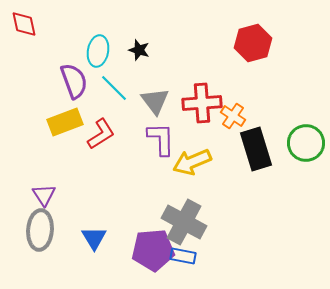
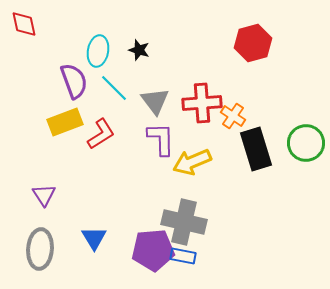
gray cross: rotated 15 degrees counterclockwise
gray ellipse: moved 19 px down
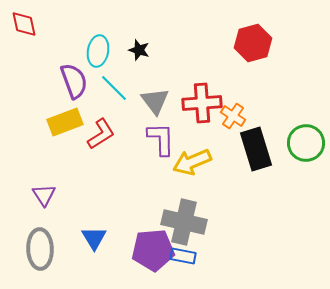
gray ellipse: rotated 6 degrees counterclockwise
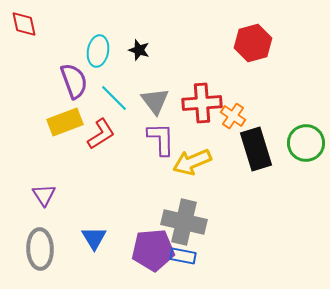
cyan line: moved 10 px down
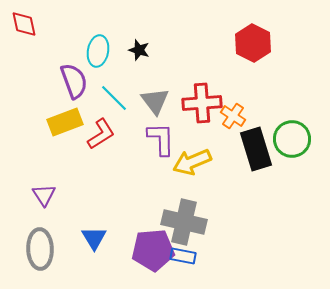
red hexagon: rotated 18 degrees counterclockwise
green circle: moved 14 px left, 4 px up
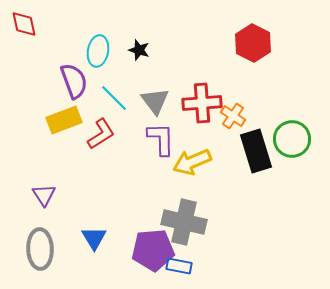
yellow rectangle: moved 1 px left, 2 px up
black rectangle: moved 2 px down
blue rectangle: moved 4 px left, 10 px down
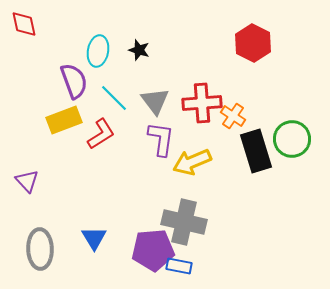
purple L-shape: rotated 9 degrees clockwise
purple triangle: moved 17 px left, 14 px up; rotated 10 degrees counterclockwise
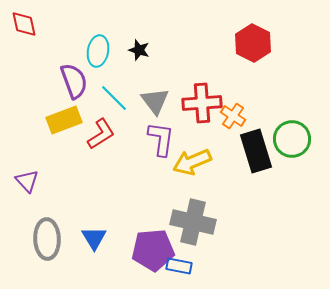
gray cross: moved 9 px right
gray ellipse: moved 7 px right, 10 px up
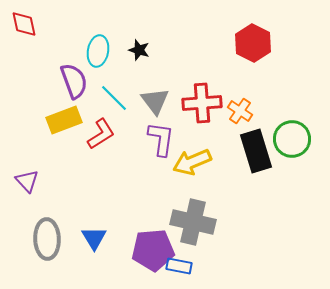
orange cross: moved 7 px right, 5 px up
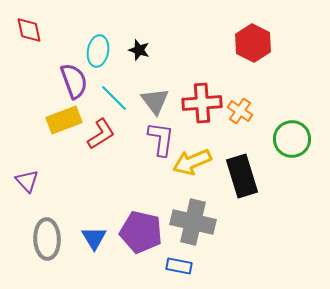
red diamond: moved 5 px right, 6 px down
black rectangle: moved 14 px left, 25 px down
purple pentagon: moved 12 px left, 18 px up; rotated 18 degrees clockwise
